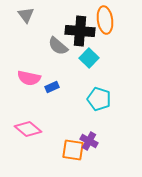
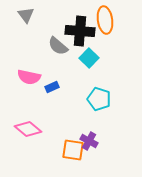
pink semicircle: moved 1 px up
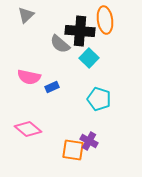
gray triangle: rotated 24 degrees clockwise
gray semicircle: moved 2 px right, 2 px up
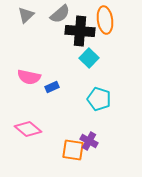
gray semicircle: moved 30 px up; rotated 80 degrees counterclockwise
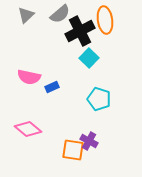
black cross: rotated 32 degrees counterclockwise
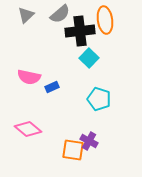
black cross: rotated 20 degrees clockwise
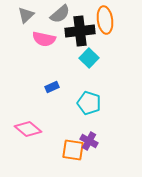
pink semicircle: moved 15 px right, 38 px up
cyan pentagon: moved 10 px left, 4 px down
